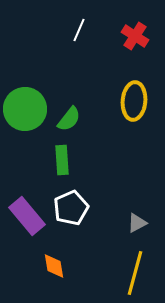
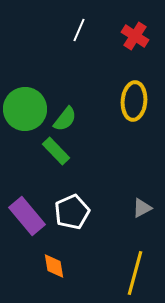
green semicircle: moved 4 px left
green rectangle: moved 6 px left, 9 px up; rotated 40 degrees counterclockwise
white pentagon: moved 1 px right, 4 px down
gray triangle: moved 5 px right, 15 px up
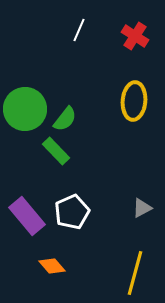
orange diamond: moved 2 px left; rotated 32 degrees counterclockwise
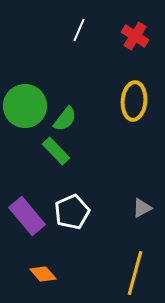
green circle: moved 3 px up
orange diamond: moved 9 px left, 8 px down
